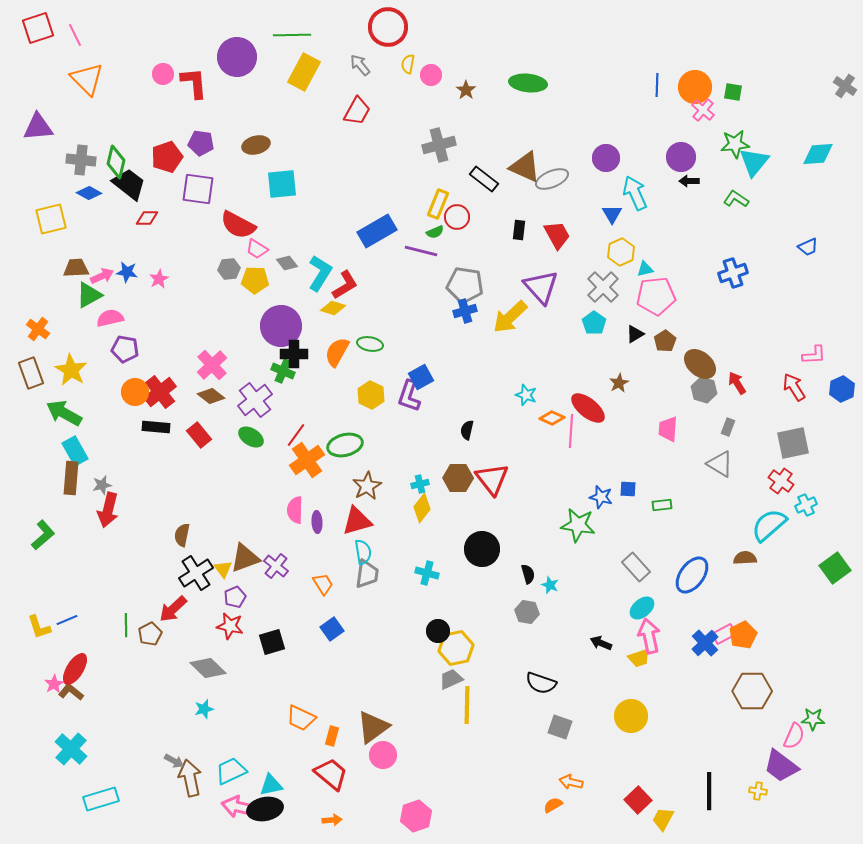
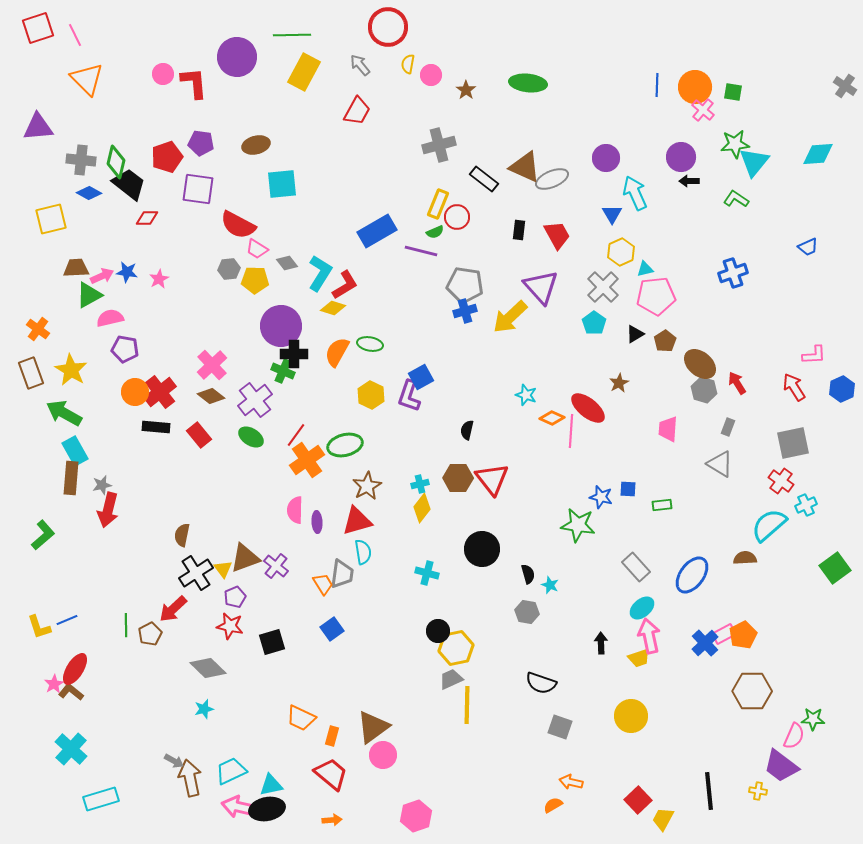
gray trapezoid at (367, 574): moved 25 px left
black arrow at (601, 643): rotated 65 degrees clockwise
black line at (709, 791): rotated 6 degrees counterclockwise
black ellipse at (265, 809): moved 2 px right
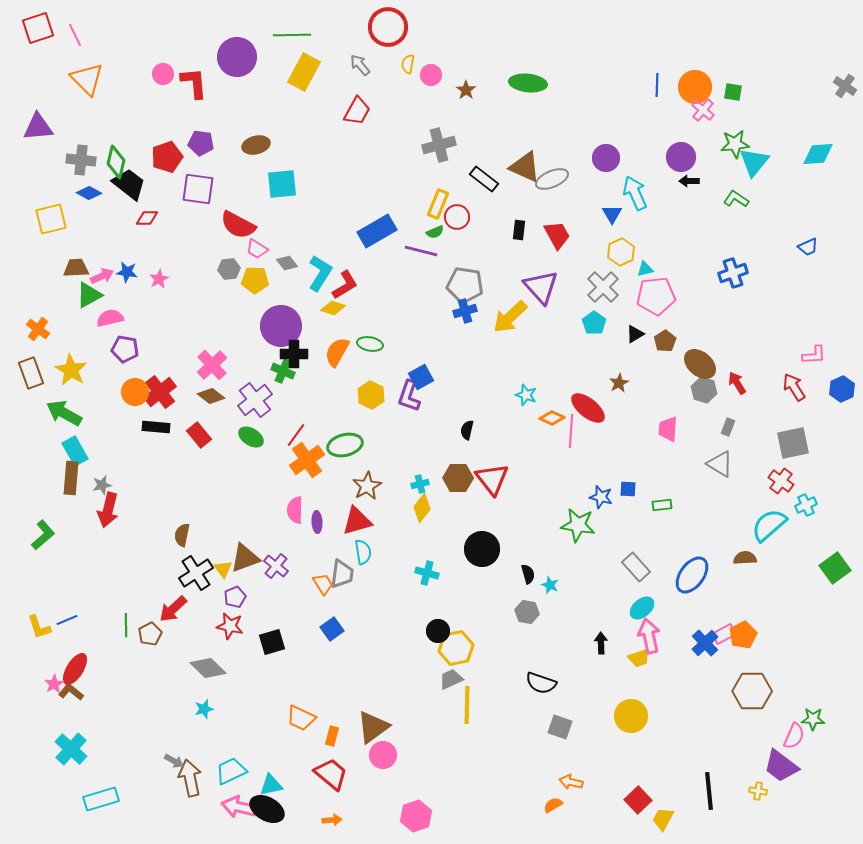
black ellipse at (267, 809): rotated 40 degrees clockwise
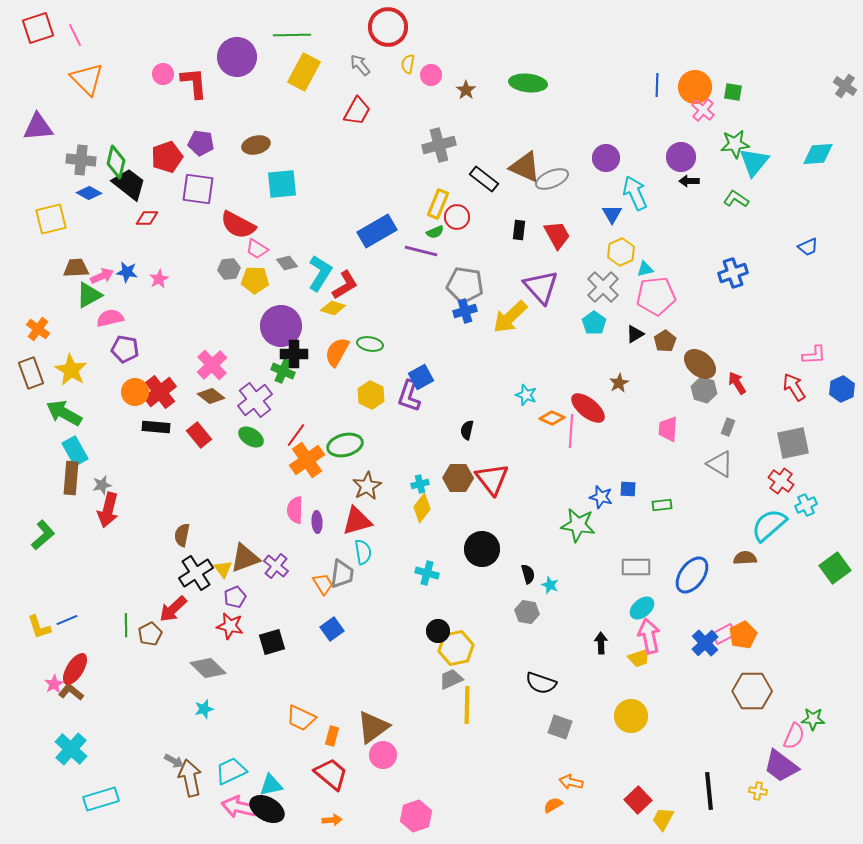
gray rectangle at (636, 567): rotated 48 degrees counterclockwise
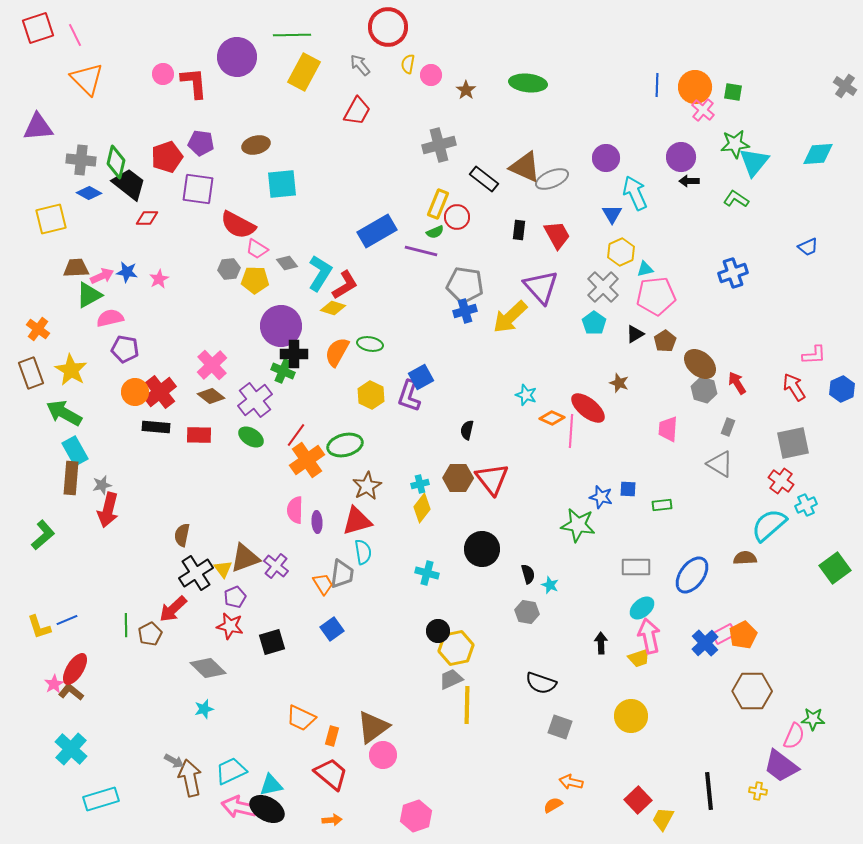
brown star at (619, 383): rotated 24 degrees counterclockwise
red rectangle at (199, 435): rotated 50 degrees counterclockwise
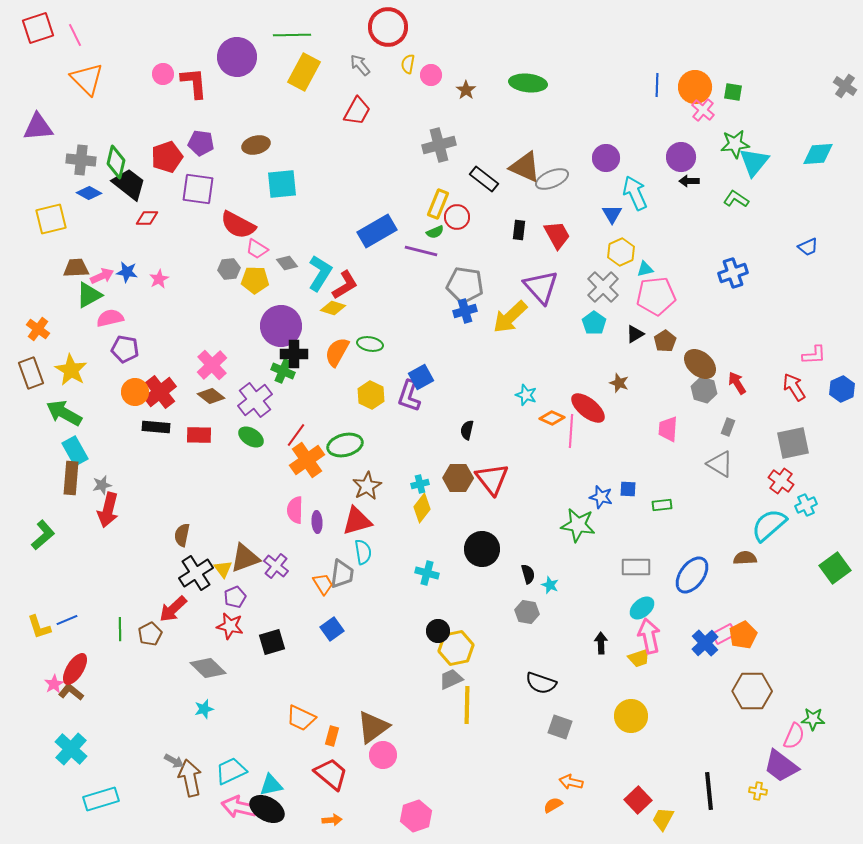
green line at (126, 625): moved 6 px left, 4 px down
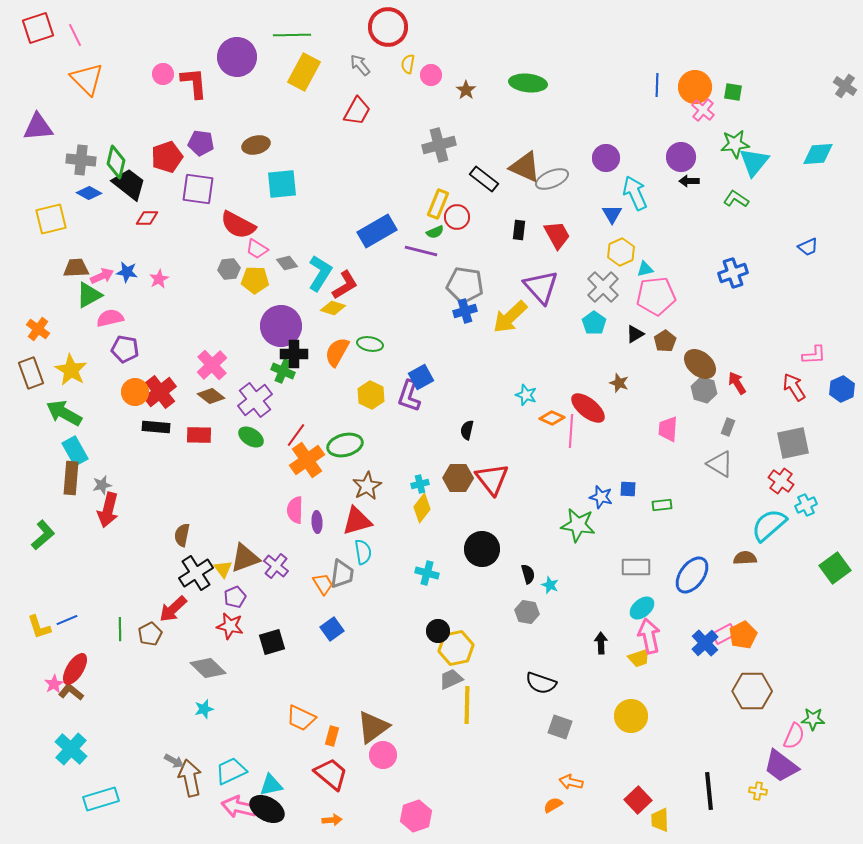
yellow trapezoid at (663, 819): moved 3 px left, 1 px down; rotated 30 degrees counterclockwise
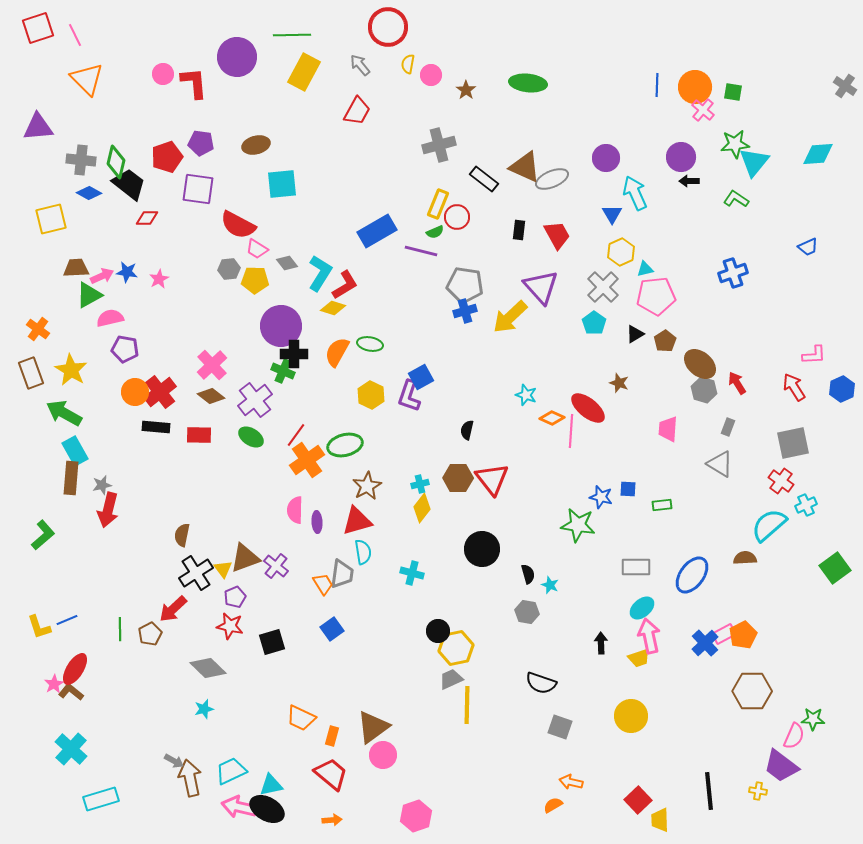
cyan cross at (427, 573): moved 15 px left
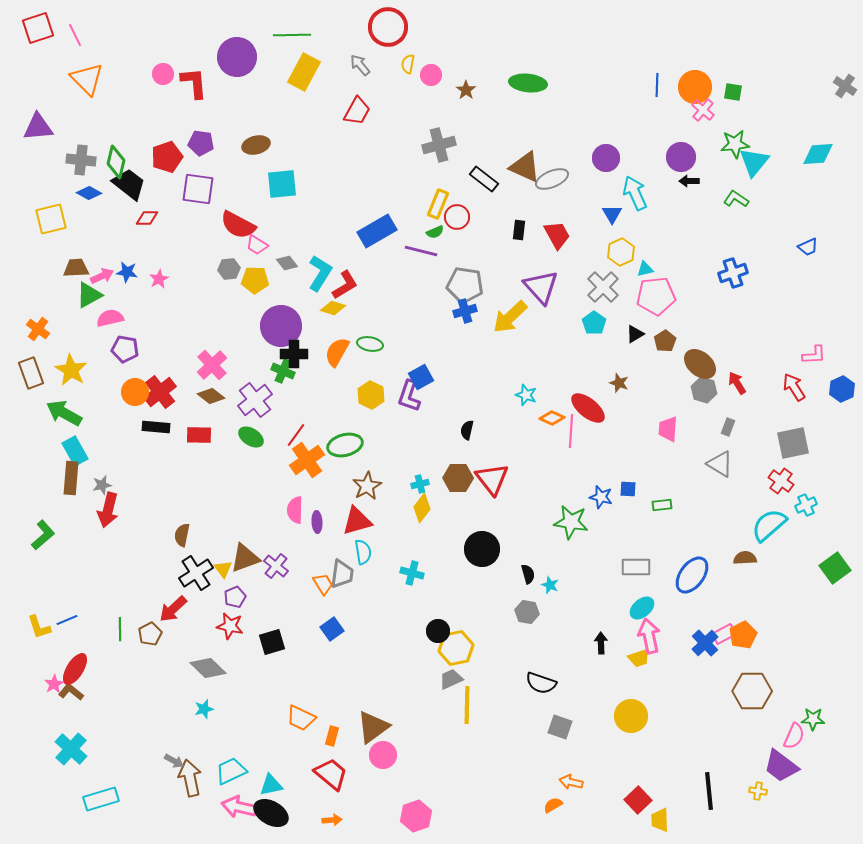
pink trapezoid at (257, 249): moved 4 px up
green star at (578, 525): moved 7 px left, 3 px up
black ellipse at (267, 809): moved 4 px right, 4 px down
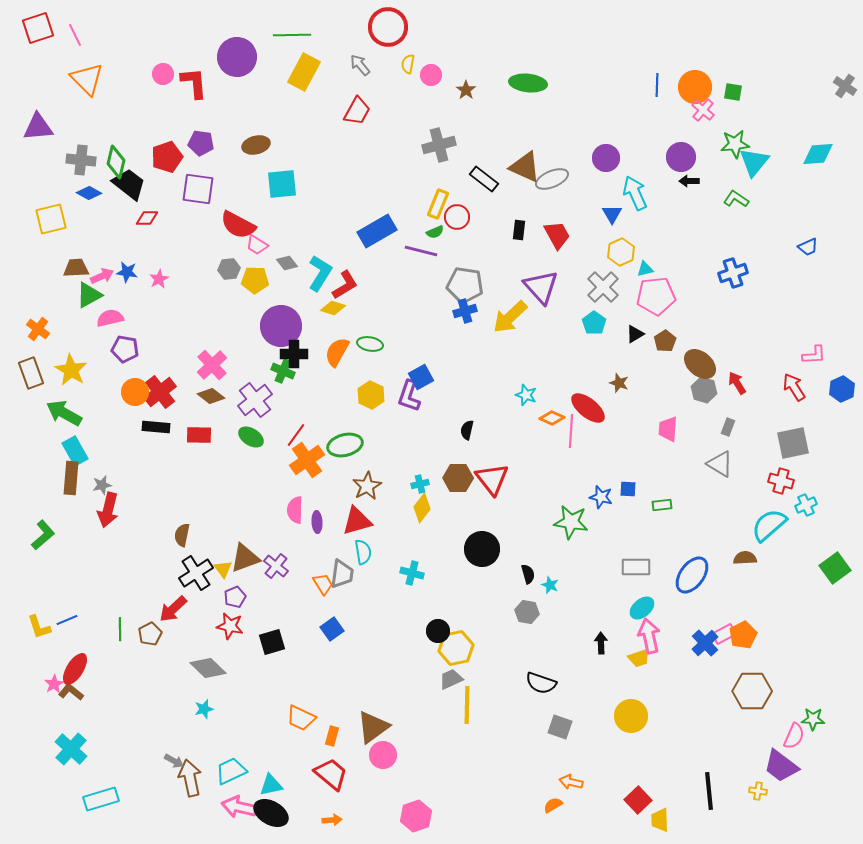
red cross at (781, 481): rotated 20 degrees counterclockwise
